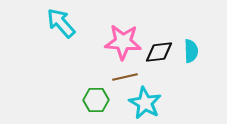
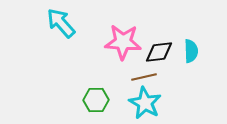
brown line: moved 19 px right
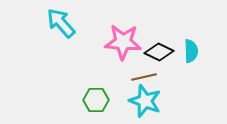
black diamond: rotated 32 degrees clockwise
cyan star: moved 2 px up; rotated 8 degrees counterclockwise
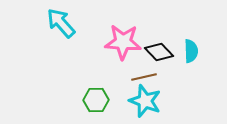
black diamond: rotated 20 degrees clockwise
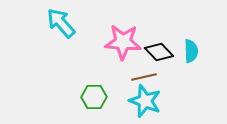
green hexagon: moved 2 px left, 3 px up
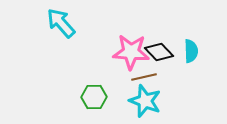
pink star: moved 8 px right, 10 px down
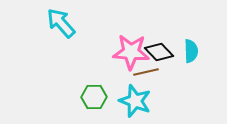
brown line: moved 2 px right, 5 px up
cyan star: moved 10 px left
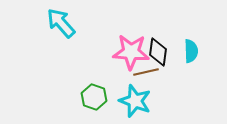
black diamond: moved 1 px left; rotated 52 degrees clockwise
green hexagon: rotated 20 degrees clockwise
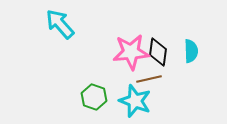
cyan arrow: moved 1 px left, 1 px down
pink star: rotated 9 degrees counterclockwise
brown line: moved 3 px right, 7 px down
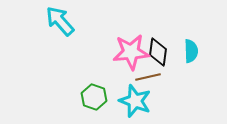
cyan arrow: moved 3 px up
brown line: moved 1 px left, 2 px up
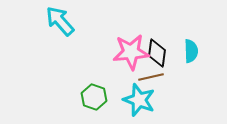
black diamond: moved 1 px left, 1 px down
brown line: moved 3 px right
cyan star: moved 4 px right, 1 px up
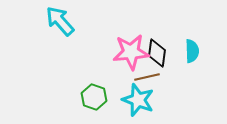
cyan semicircle: moved 1 px right
brown line: moved 4 px left
cyan star: moved 1 px left
